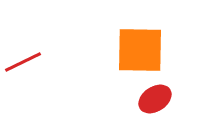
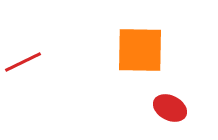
red ellipse: moved 15 px right, 9 px down; rotated 60 degrees clockwise
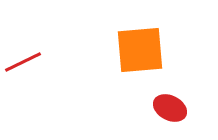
orange square: rotated 6 degrees counterclockwise
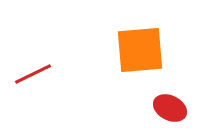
red line: moved 10 px right, 12 px down
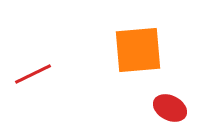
orange square: moved 2 px left
